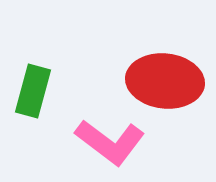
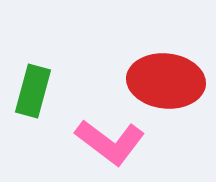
red ellipse: moved 1 px right
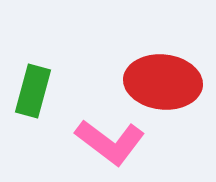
red ellipse: moved 3 px left, 1 px down
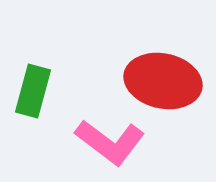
red ellipse: moved 1 px up; rotated 6 degrees clockwise
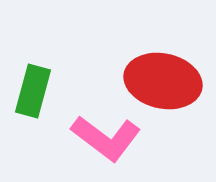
pink L-shape: moved 4 px left, 4 px up
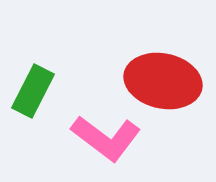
green rectangle: rotated 12 degrees clockwise
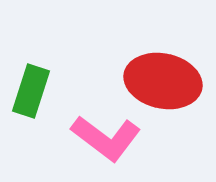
green rectangle: moved 2 px left; rotated 9 degrees counterclockwise
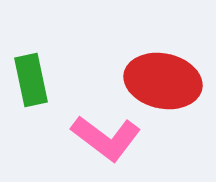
green rectangle: moved 11 px up; rotated 30 degrees counterclockwise
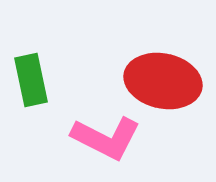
pink L-shape: rotated 10 degrees counterclockwise
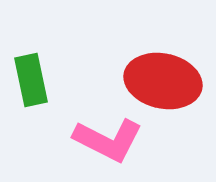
pink L-shape: moved 2 px right, 2 px down
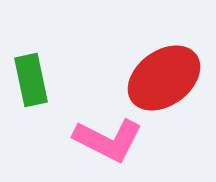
red ellipse: moved 1 px right, 3 px up; rotated 48 degrees counterclockwise
